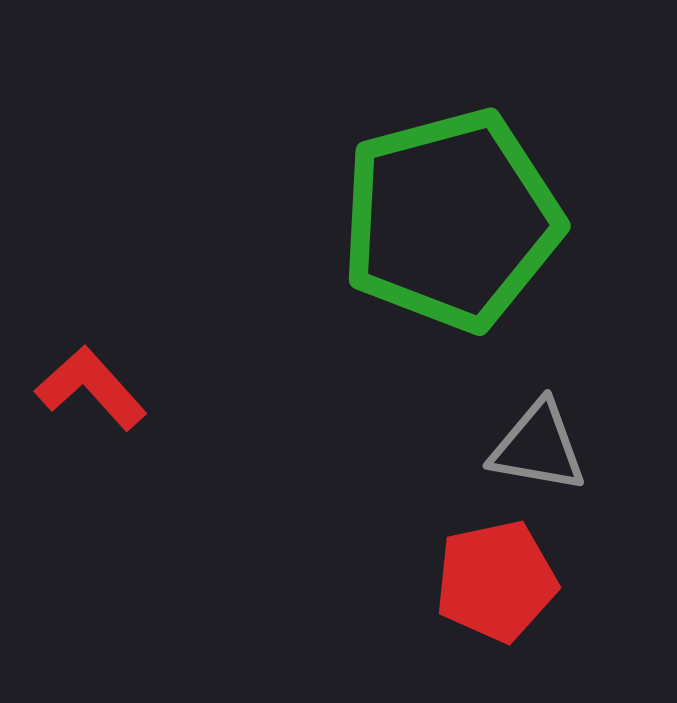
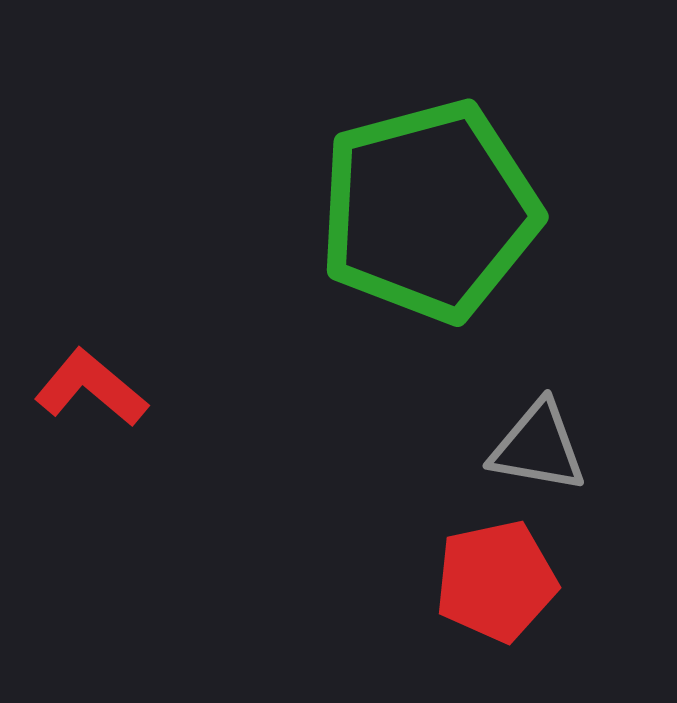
green pentagon: moved 22 px left, 9 px up
red L-shape: rotated 8 degrees counterclockwise
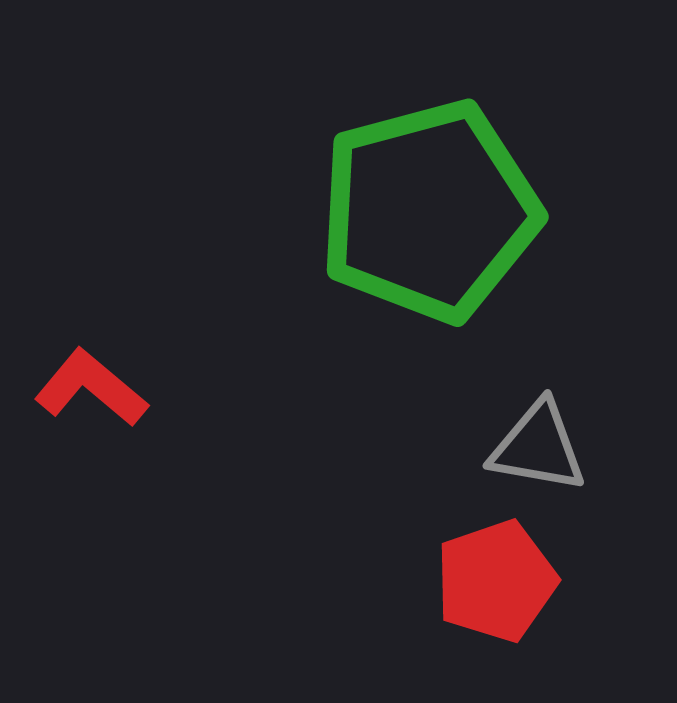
red pentagon: rotated 7 degrees counterclockwise
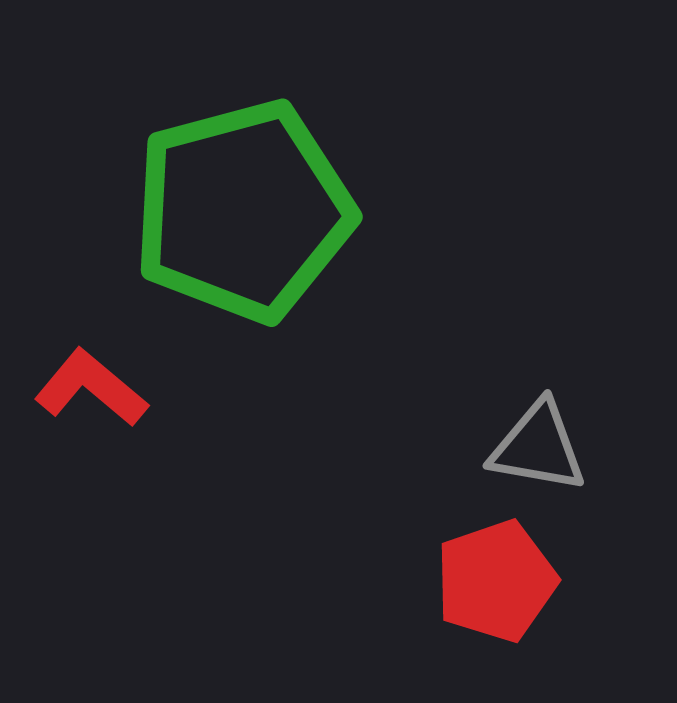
green pentagon: moved 186 px left
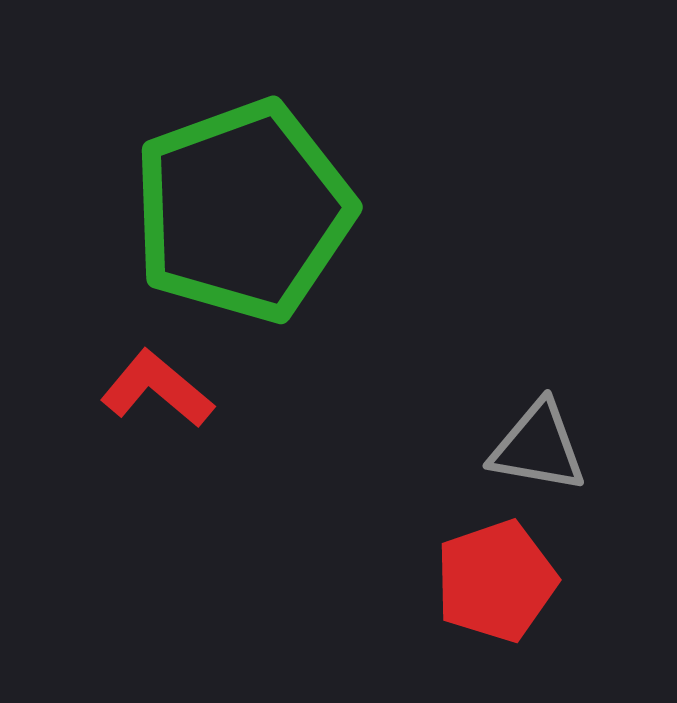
green pentagon: rotated 5 degrees counterclockwise
red L-shape: moved 66 px right, 1 px down
